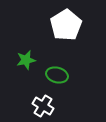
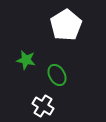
green star: rotated 24 degrees clockwise
green ellipse: rotated 45 degrees clockwise
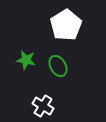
green ellipse: moved 1 px right, 9 px up
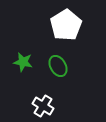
green star: moved 3 px left, 2 px down
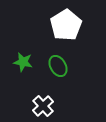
white cross: rotated 15 degrees clockwise
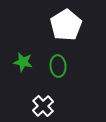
green ellipse: rotated 25 degrees clockwise
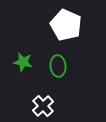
white pentagon: rotated 16 degrees counterclockwise
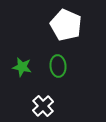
green star: moved 1 px left, 5 px down
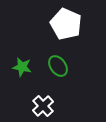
white pentagon: moved 1 px up
green ellipse: rotated 30 degrees counterclockwise
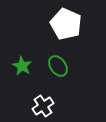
green star: moved 1 px up; rotated 18 degrees clockwise
white cross: rotated 10 degrees clockwise
